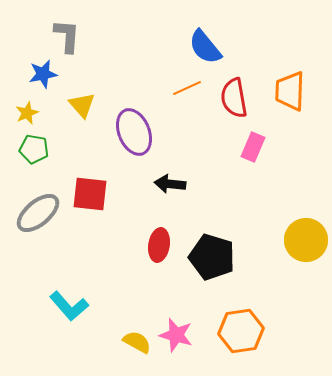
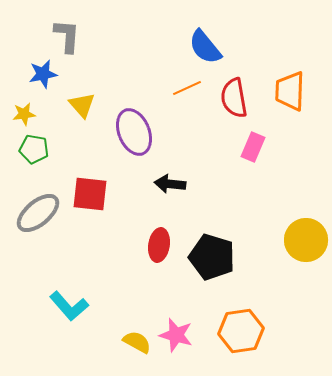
yellow star: moved 3 px left, 1 px down; rotated 15 degrees clockwise
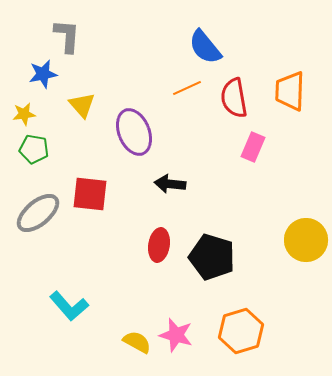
orange hexagon: rotated 9 degrees counterclockwise
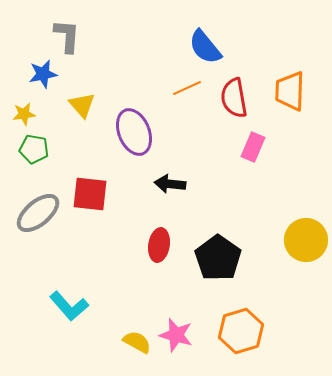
black pentagon: moved 6 px right, 1 px down; rotated 18 degrees clockwise
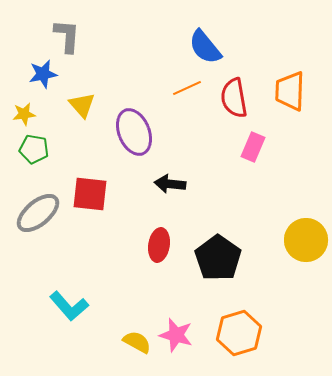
orange hexagon: moved 2 px left, 2 px down
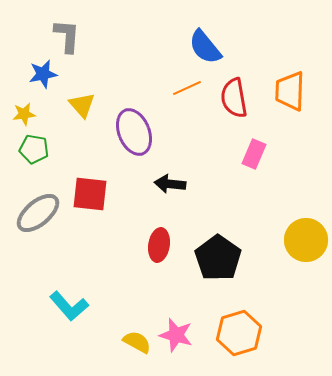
pink rectangle: moved 1 px right, 7 px down
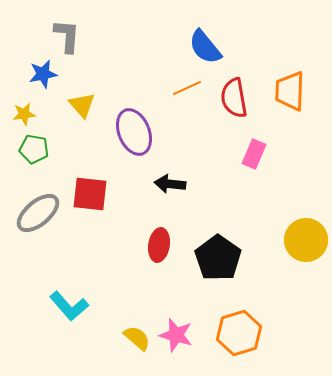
yellow semicircle: moved 4 px up; rotated 12 degrees clockwise
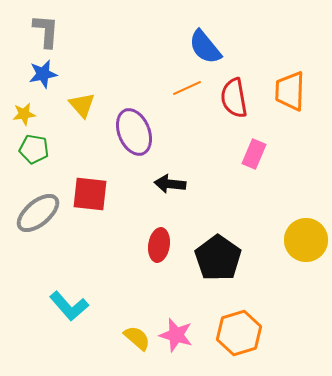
gray L-shape: moved 21 px left, 5 px up
